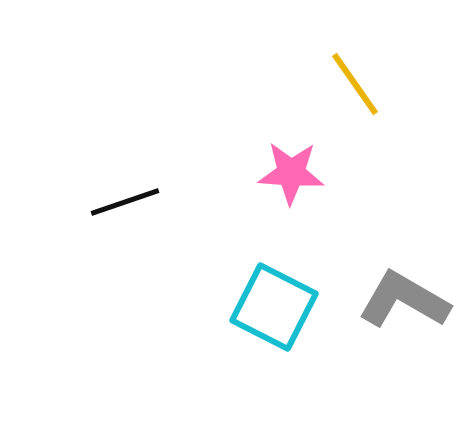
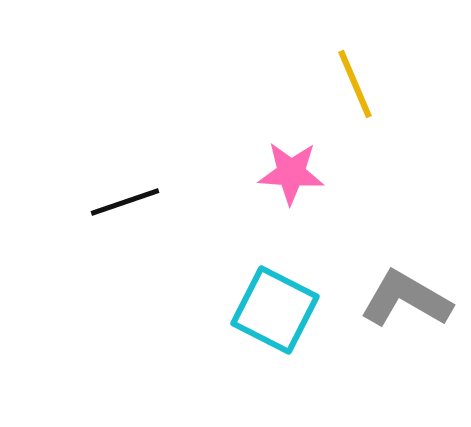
yellow line: rotated 12 degrees clockwise
gray L-shape: moved 2 px right, 1 px up
cyan square: moved 1 px right, 3 px down
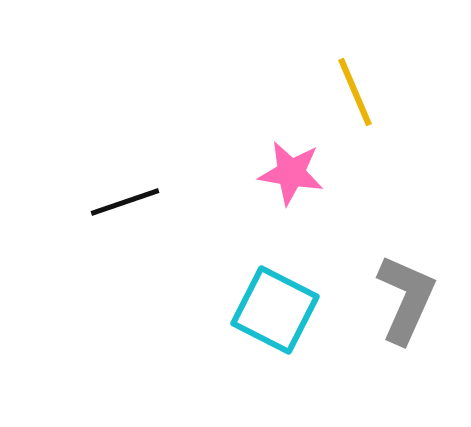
yellow line: moved 8 px down
pink star: rotated 6 degrees clockwise
gray L-shape: rotated 84 degrees clockwise
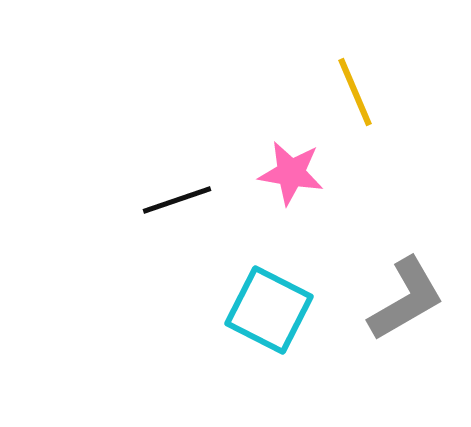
black line: moved 52 px right, 2 px up
gray L-shape: rotated 36 degrees clockwise
cyan square: moved 6 px left
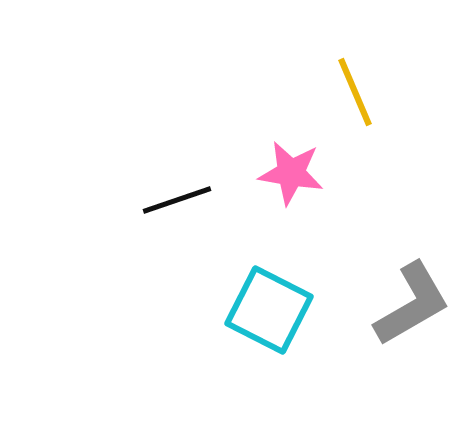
gray L-shape: moved 6 px right, 5 px down
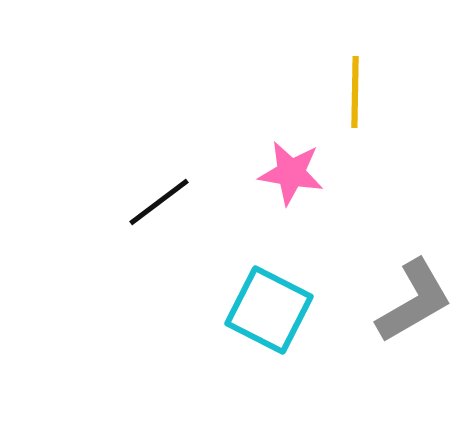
yellow line: rotated 24 degrees clockwise
black line: moved 18 px left, 2 px down; rotated 18 degrees counterclockwise
gray L-shape: moved 2 px right, 3 px up
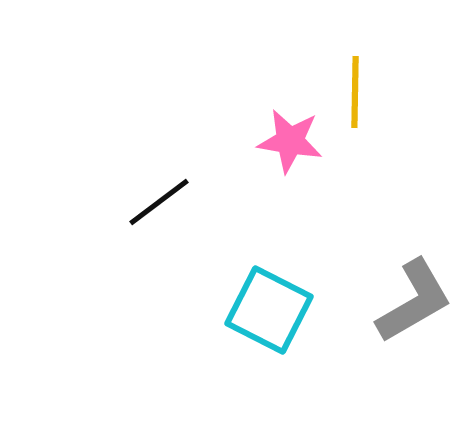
pink star: moved 1 px left, 32 px up
